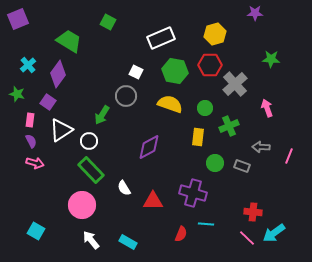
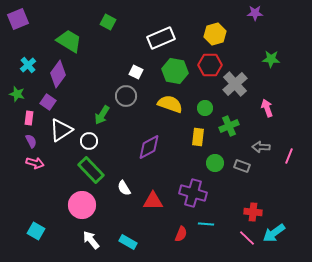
pink rectangle at (30, 120): moved 1 px left, 2 px up
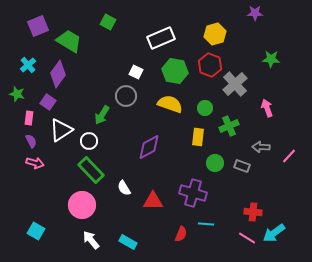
purple square at (18, 19): moved 20 px right, 7 px down
red hexagon at (210, 65): rotated 20 degrees clockwise
pink line at (289, 156): rotated 21 degrees clockwise
pink line at (247, 238): rotated 12 degrees counterclockwise
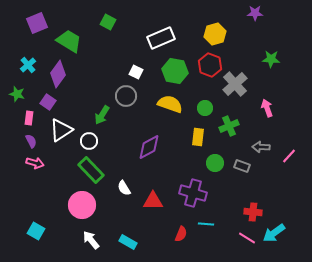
purple square at (38, 26): moved 1 px left, 3 px up
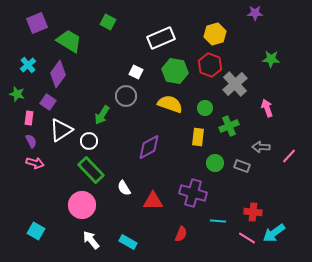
cyan line at (206, 224): moved 12 px right, 3 px up
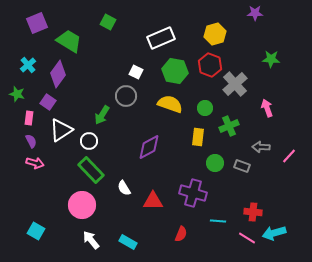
cyan arrow at (274, 233): rotated 20 degrees clockwise
